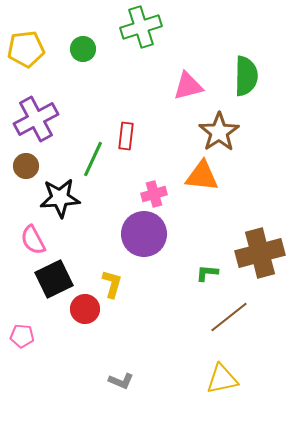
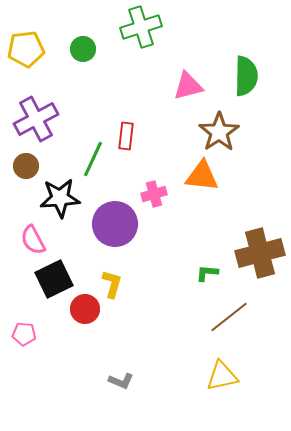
purple circle: moved 29 px left, 10 px up
pink pentagon: moved 2 px right, 2 px up
yellow triangle: moved 3 px up
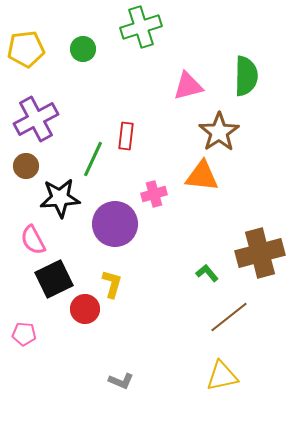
green L-shape: rotated 45 degrees clockwise
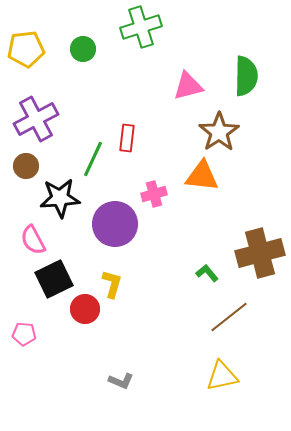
red rectangle: moved 1 px right, 2 px down
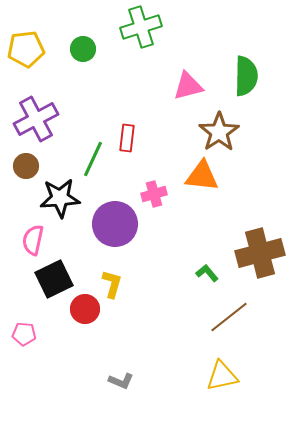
pink semicircle: rotated 40 degrees clockwise
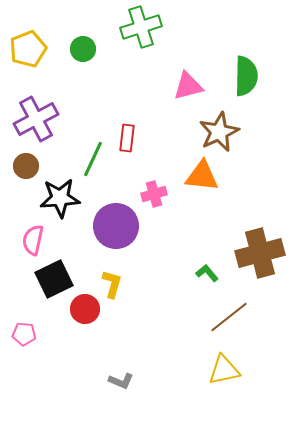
yellow pentagon: moved 2 px right; rotated 15 degrees counterclockwise
brown star: rotated 9 degrees clockwise
purple circle: moved 1 px right, 2 px down
yellow triangle: moved 2 px right, 6 px up
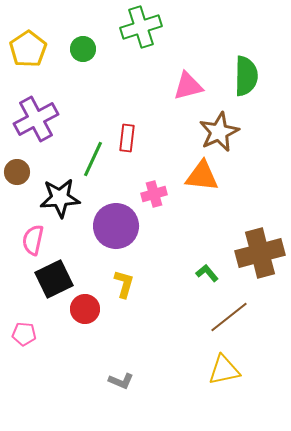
yellow pentagon: rotated 12 degrees counterclockwise
brown circle: moved 9 px left, 6 px down
yellow L-shape: moved 12 px right
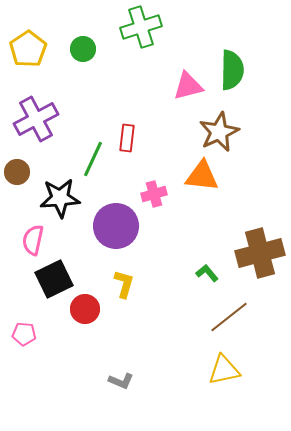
green semicircle: moved 14 px left, 6 px up
